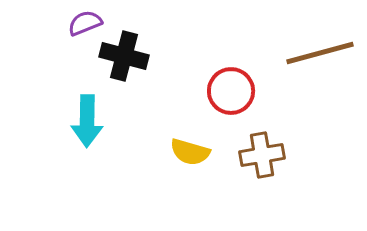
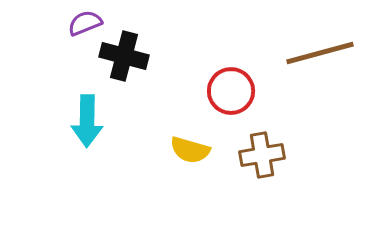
yellow semicircle: moved 2 px up
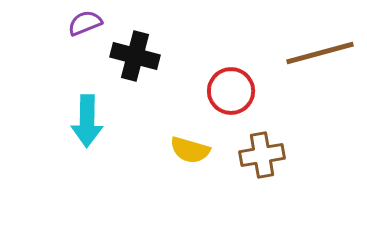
black cross: moved 11 px right
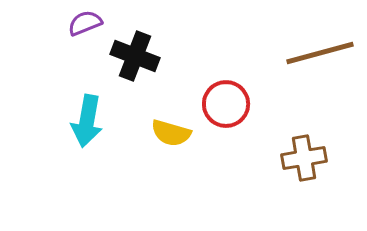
black cross: rotated 6 degrees clockwise
red circle: moved 5 px left, 13 px down
cyan arrow: rotated 9 degrees clockwise
yellow semicircle: moved 19 px left, 17 px up
brown cross: moved 42 px right, 3 px down
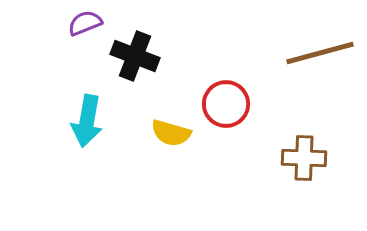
brown cross: rotated 12 degrees clockwise
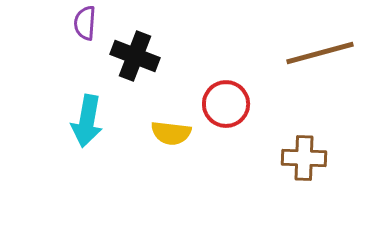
purple semicircle: rotated 64 degrees counterclockwise
yellow semicircle: rotated 9 degrees counterclockwise
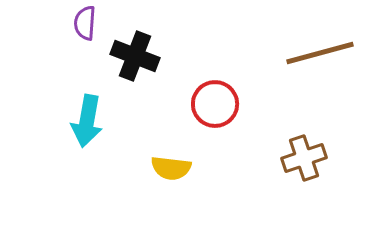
red circle: moved 11 px left
yellow semicircle: moved 35 px down
brown cross: rotated 21 degrees counterclockwise
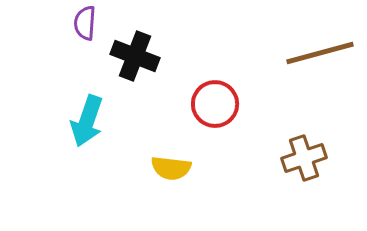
cyan arrow: rotated 9 degrees clockwise
